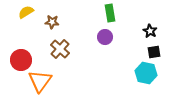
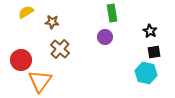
green rectangle: moved 2 px right
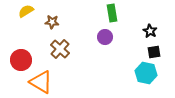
yellow semicircle: moved 1 px up
orange triangle: moved 1 px right, 1 px down; rotated 35 degrees counterclockwise
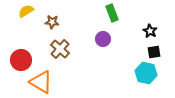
green rectangle: rotated 12 degrees counterclockwise
purple circle: moved 2 px left, 2 px down
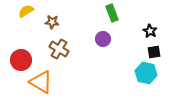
brown cross: moved 1 px left; rotated 12 degrees counterclockwise
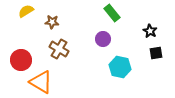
green rectangle: rotated 18 degrees counterclockwise
black square: moved 2 px right, 1 px down
cyan hexagon: moved 26 px left, 6 px up
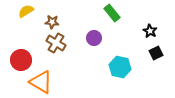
purple circle: moved 9 px left, 1 px up
brown cross: moved 3 px left, 6 px up
black square: rotated 16 degrees counterclockwise
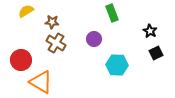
green rectangle: rotated 18 degrees clockwise
purple circle: moved 1 px down
cyan hexagon: moved 3 px left, 2 px up; rotated 10 degrees counterclockwise
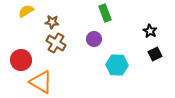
green rectangle: moved 7 px left
black square: moved 1 px left, 1 px down
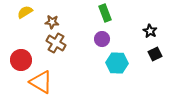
yellow semicircle: moved 1 px left, 1 px down
purple circle: moved 8 px right
cyan hexagon: moved 2 px up
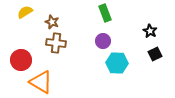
brown star: rotated 16 degrees clockwise
purple circle: moved 1 px right, 2 px down
brown cross: rotated 24 degrees counterclockwise
